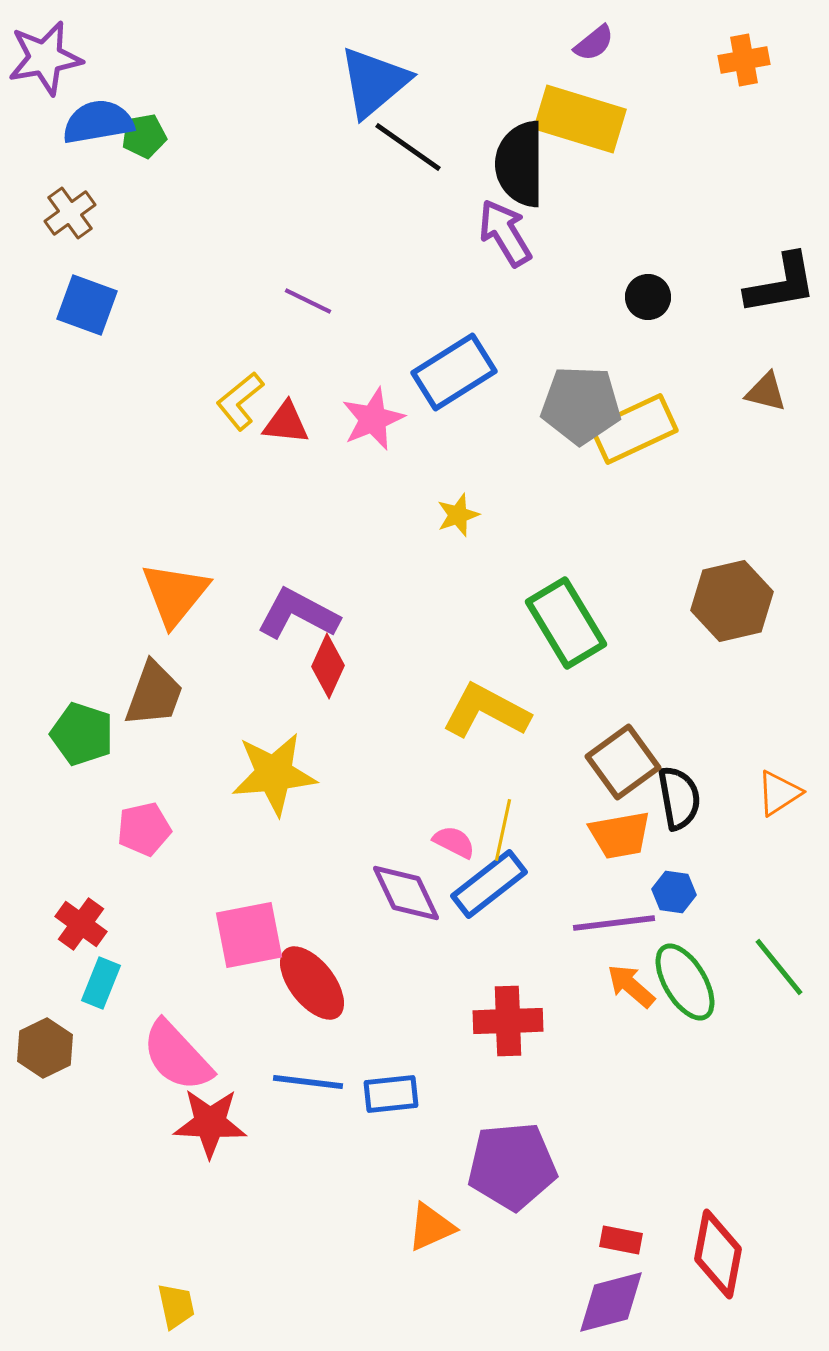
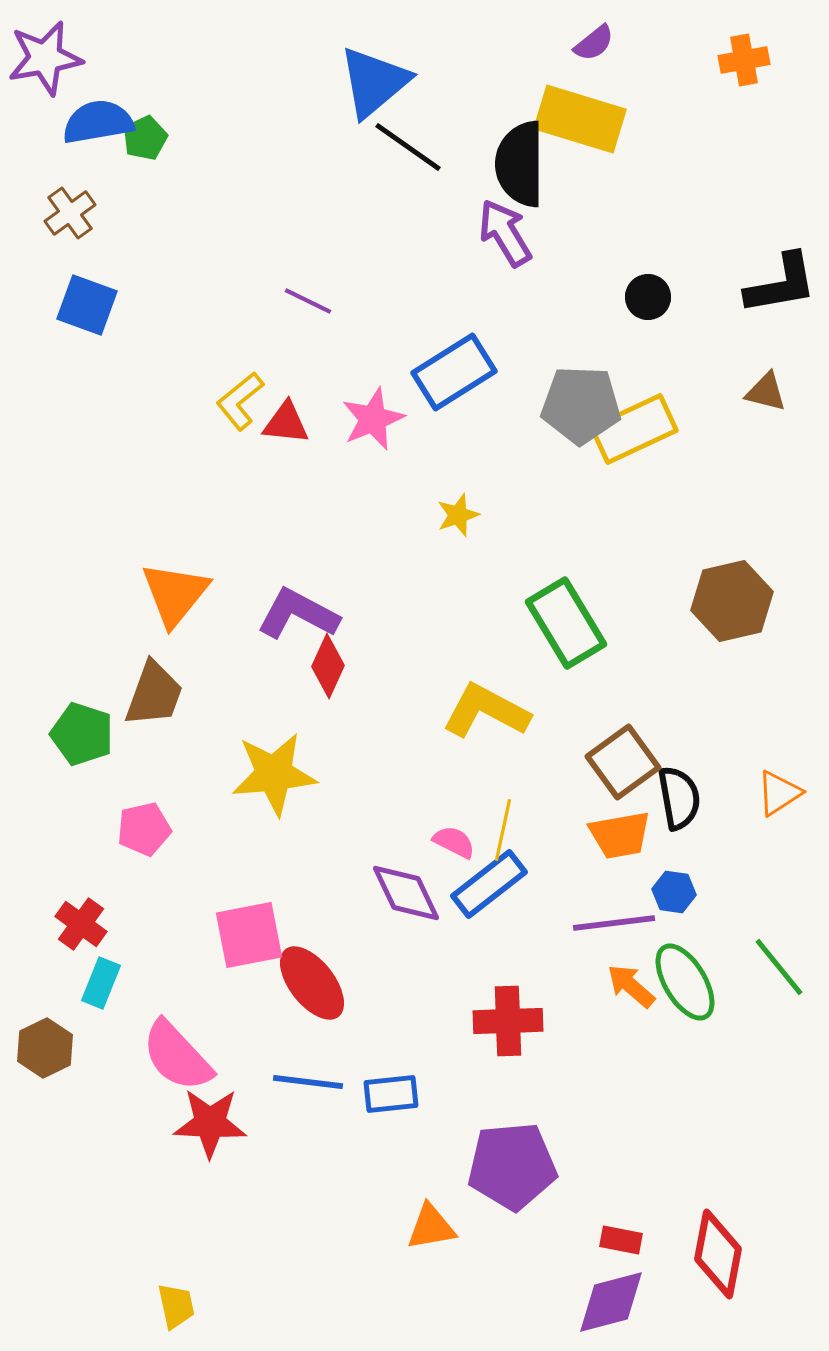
green pentagon at (144, 136): moved 1 px right, 2 px down; rotated 15 degrees counterclockwise
orange triangle at (431, 1227): rotated 14 degrees clockwise
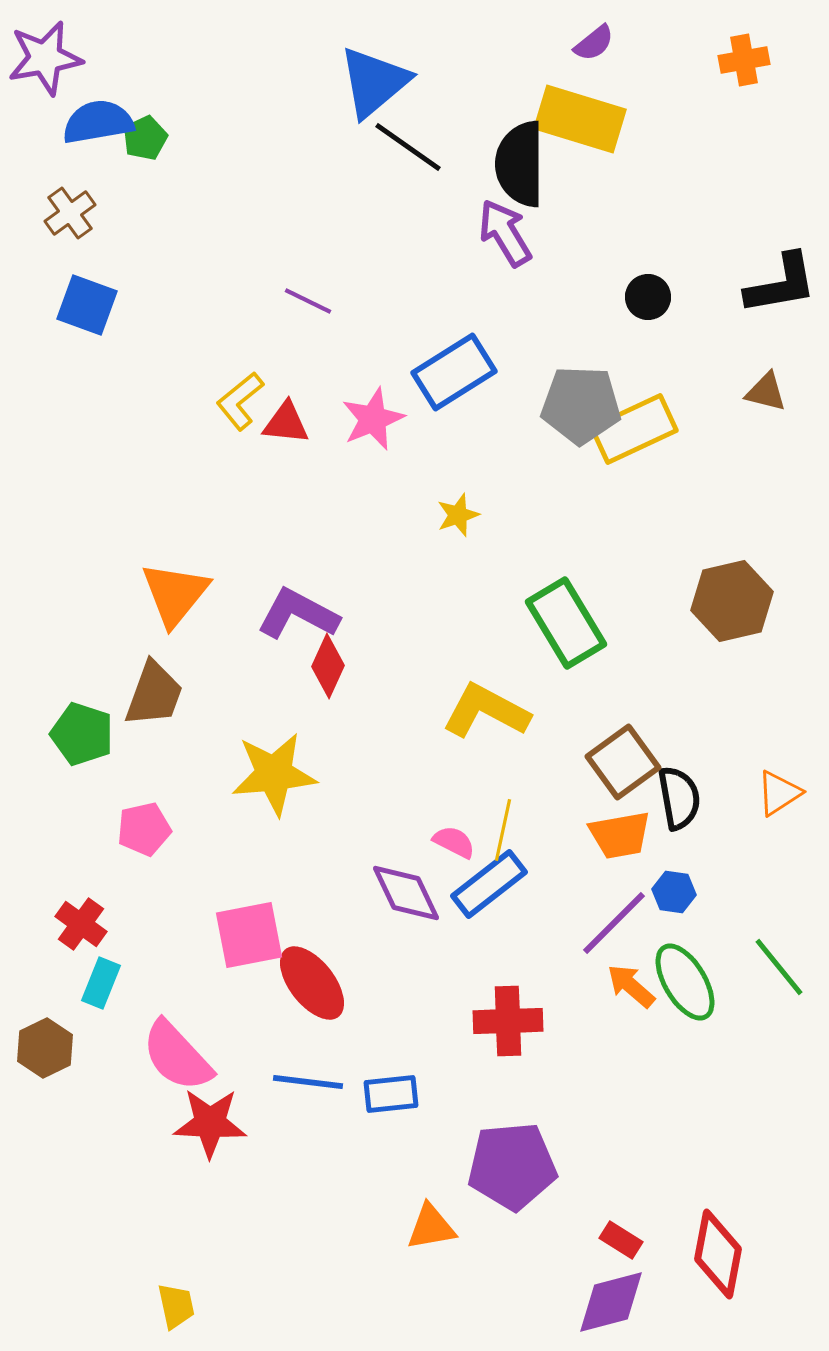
purple line at (614, 923): rotated 38 degrees counterclockwise
red rectangle at (621, 1240): rotated 21 degrees clockwise
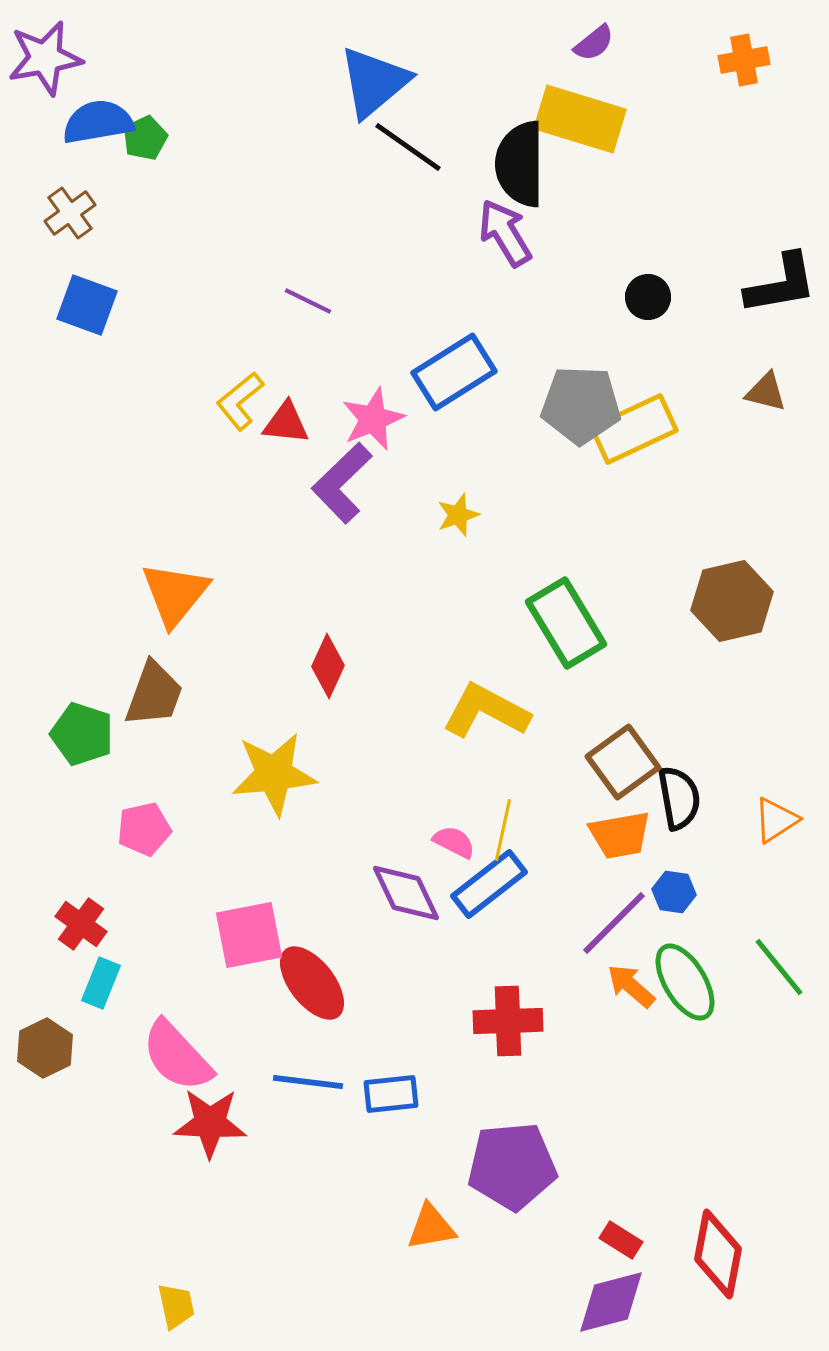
purple L-shape at (298, 614): moved 44 px right, 131 px up; rotated 72 degrees counterclockwise
orange triangle at (779, 793): moved 3 px left, 27 px down
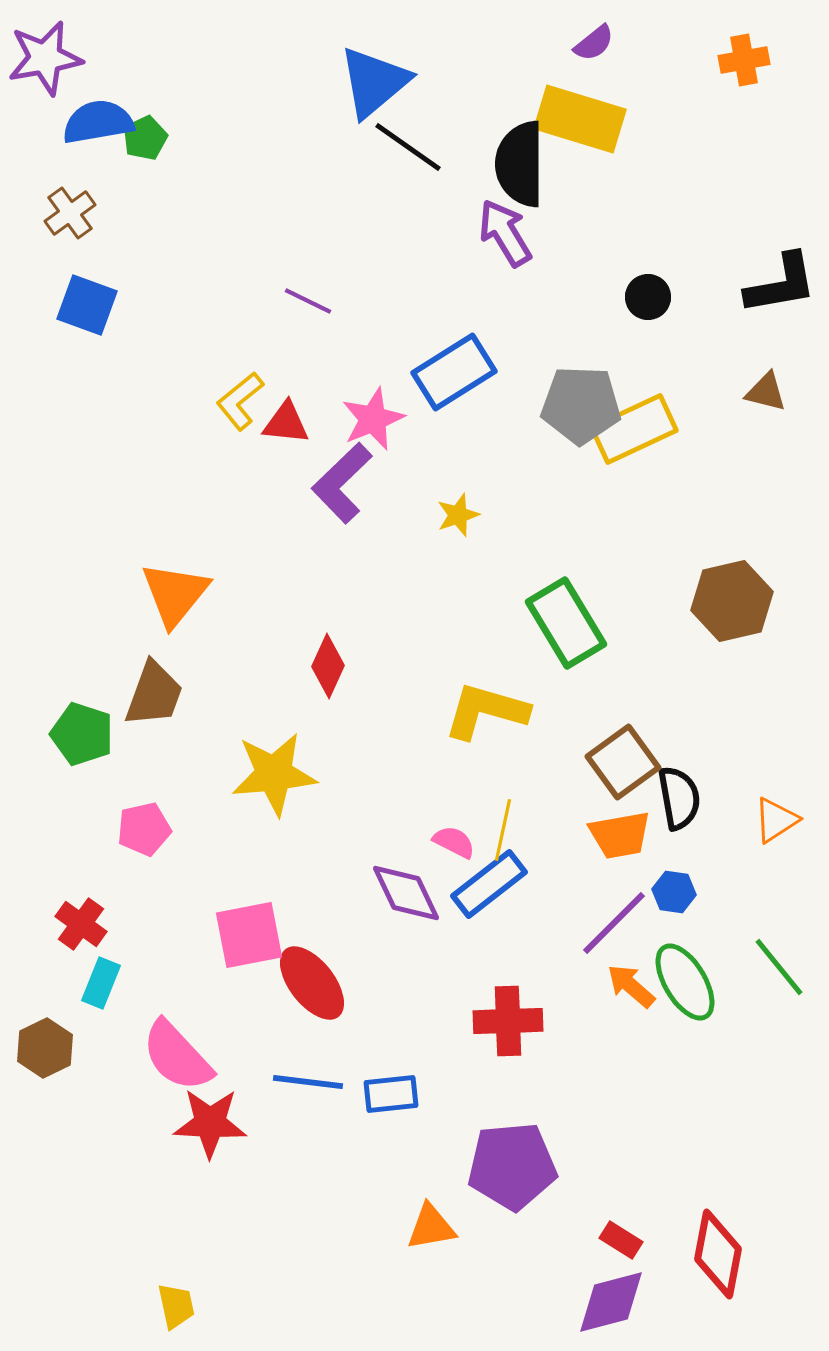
yellow L-shape at (486, 711): rotated 12 degrees counterclockwise
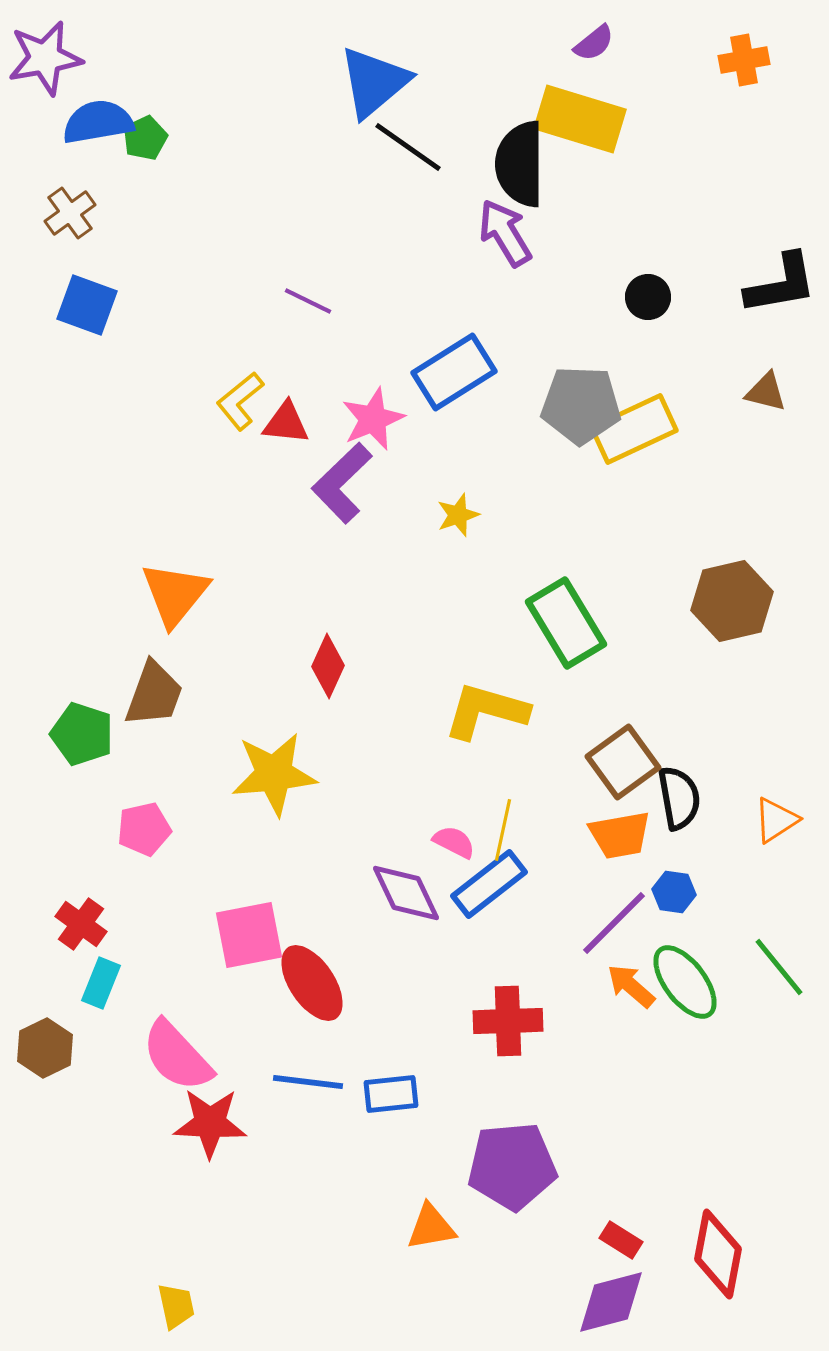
green ellipse at (685, 982): rotated 6 degrees counterclockwise
red ellipse at (312, 983): rotated 4 degrees clockwise
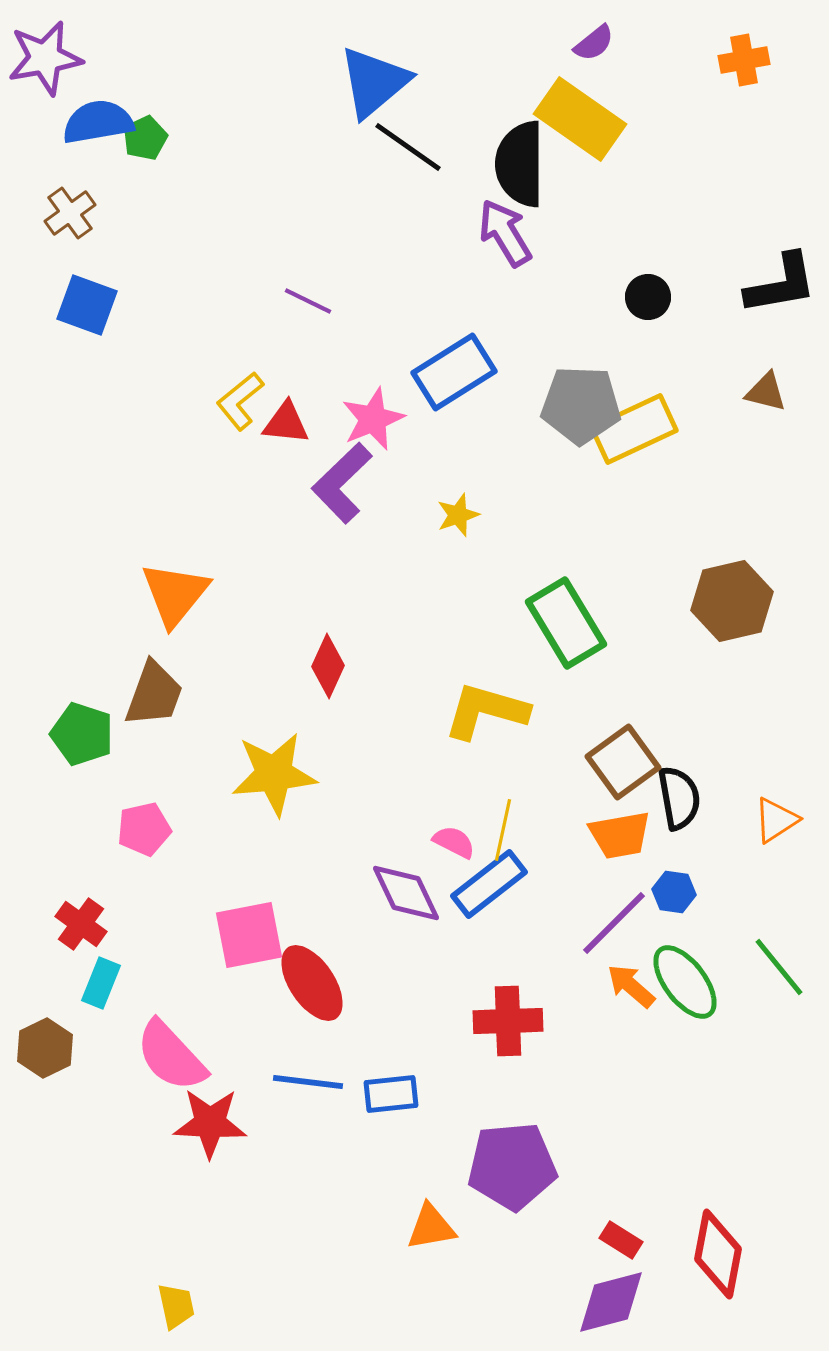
yellow rectangle at (580, 119): rotated 18 degrees clockwise
pink semicircle at (177, 1056): moved 6 px left
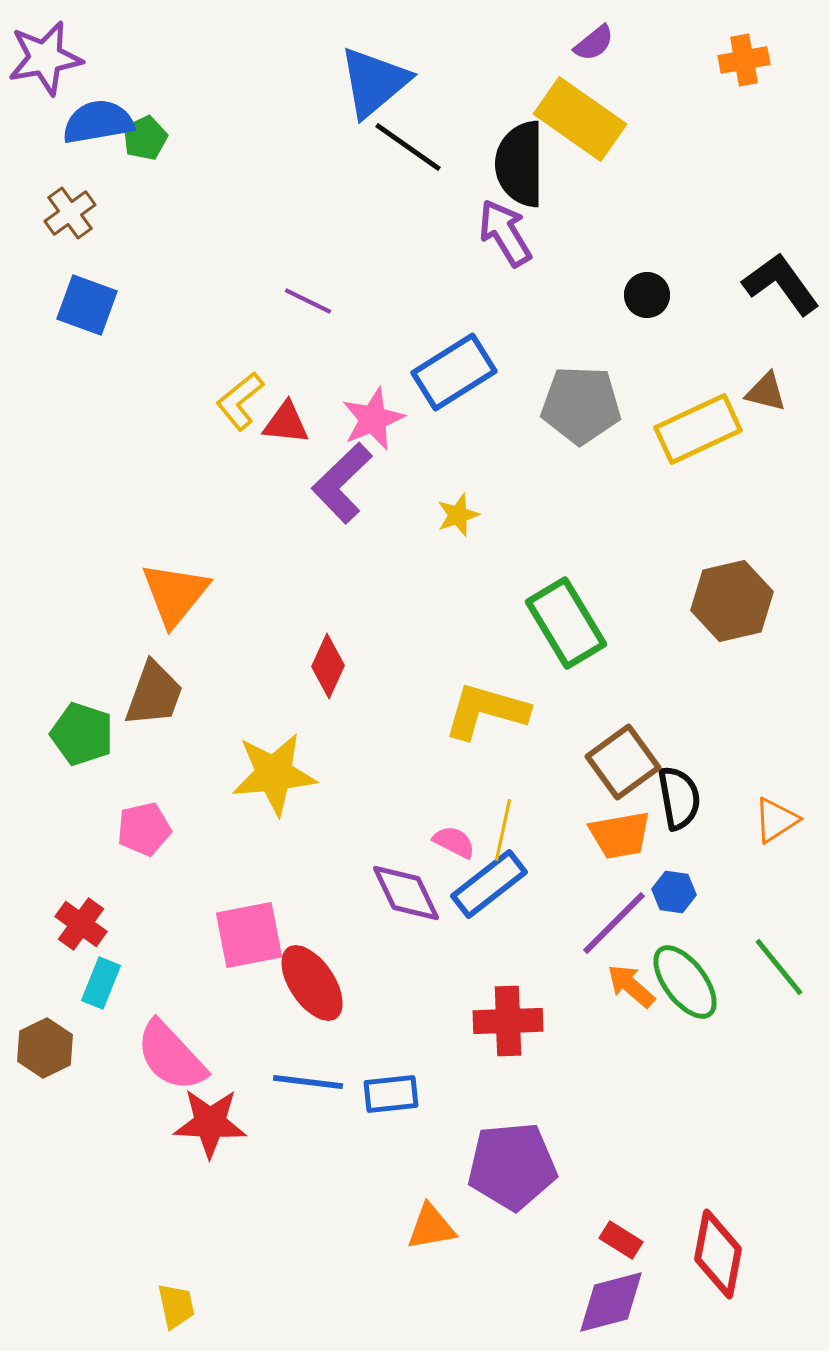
black L-shape at (781, 284): rotated 116 degrees counterclockwise
black circle at (648, 297): moved 1 px left, 2 px up
yellow rectangle at (634, 429): moved 64 px right
